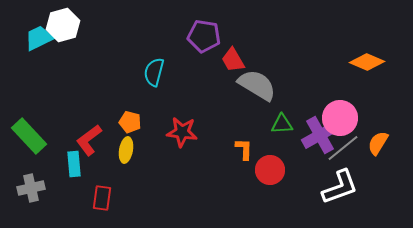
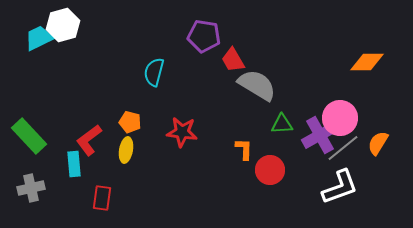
orange diamond: rotated 24 degrees counterclockwise
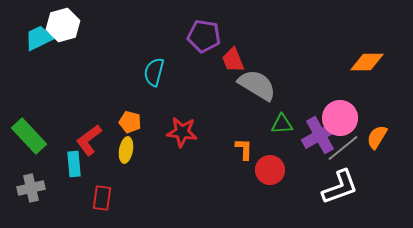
red trapezoid: rotated 8 degrees clockwise
orange semicircle: moved 1 px left, 6 px up
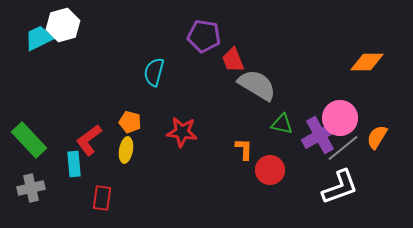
green triangle: rotated 15 degrees clockwise
green rectangle: moved 4 px down
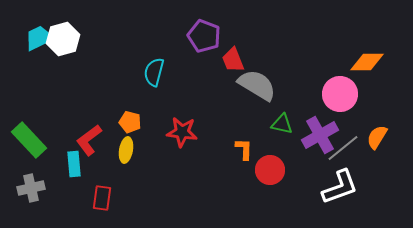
white hexagon: moved 14 px down
purple pentagon: rotated 12 degrees clockwise
pink circle: moved 24 px up
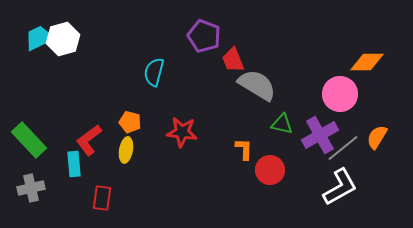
white L-shape: rotated 9 degrees counterclockwise
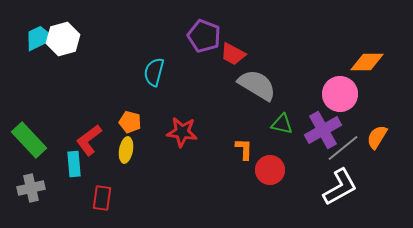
red trapezoid: moved 6 px up; rotated 40 degrees counterclockwise
purple cross: moved 3 px right, 5 px up
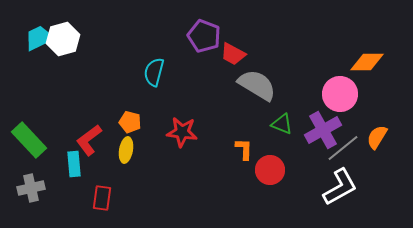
green triangle: rotated 10 degrees clockwise
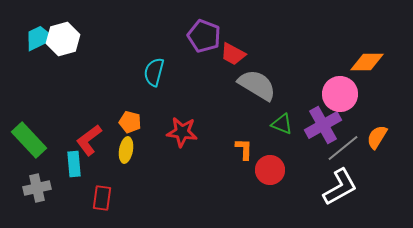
purple cross: moved 5 px up
gray cross: moved 6 px right
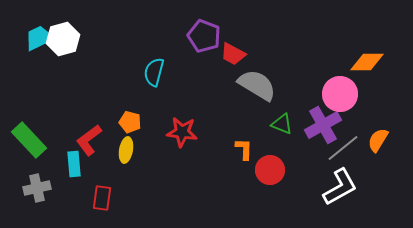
orange semicircle: moved 1 px right, 3 px down
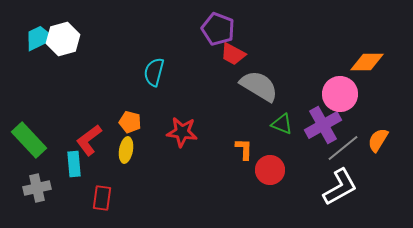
purple pentagon: moved 14 px right, 7 px up
gray semicircle: moved 2 px right, 1 px down
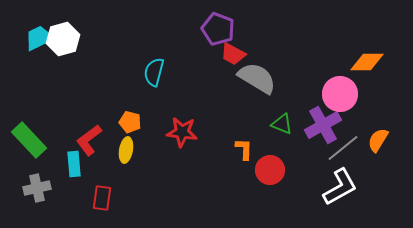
gray semicircle: moved 2 px left, 8 px up
